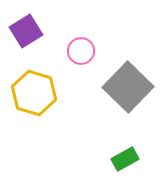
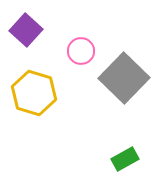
purple square: moved 1 px up; rotated 16 degrees counterclockwise
gray square: moved 4 px left, 9 px up
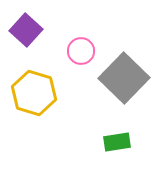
green rectangle: moved 8 px left, 17 px up; rotated 20 degrees clockwise
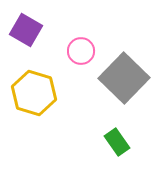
purple square: rotated 12 degrees counterclockwise
green rectangle: rotated 64 degrees clockwise
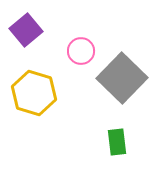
purple square: rotated 20 degrees clockwise
gray square: moved 2 px left
green rectangle: rotated 28 degrees clockwise
